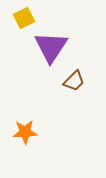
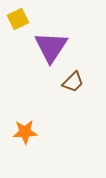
yellow square: moved 6 px left, 1 px down
brown trapezoid: moved 1 px left, 1 px down
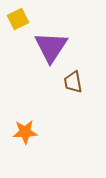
brown trapezoid: rotated 125 degrees clockwise
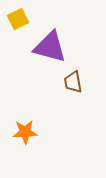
purple triangle: moved 1 px left; rotated 48 degrees counterclockwise
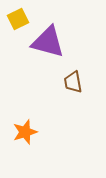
purple triangle: moved 2 px left, 5 px up
orange star: rotated 15 degrees counterclockwise
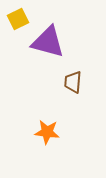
brown trapezoid: rotated 15 degrees clockwise
orange star: moved 22 px right; rotated 25 degrees clockwise
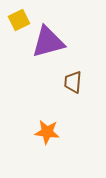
yellow square: moved 1 px right, 1 px down
purple triangle: rotated 30 degrees counterclockwise
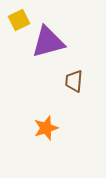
brown trapezoid: moved 1 px right, 1 px up
orange star: moved 1 px left, 4 px up; rotated 25 degrees counterclockwise
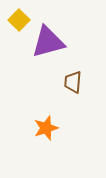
yellow square: rotated 20 degrees counterclockwise
brown trapezoid: moved 1 px left, 1 px down
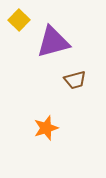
purple triangle: moved 5 px right
brown trapezoid: moved 2 px right, 2 px up; rotated 110 degrees counterclockwise
